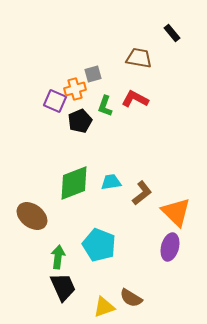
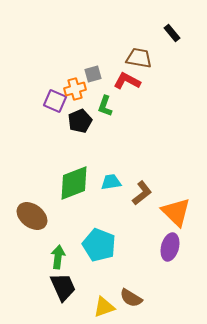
red L-shape: moved 8 px left, 18 px up
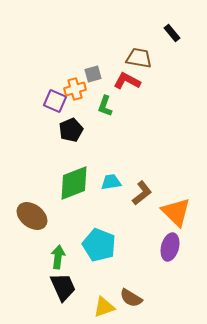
black pentagon: moved 9 px left, 9 px down
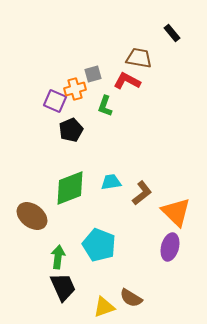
green diamond: moved 4 px left, 5 px down
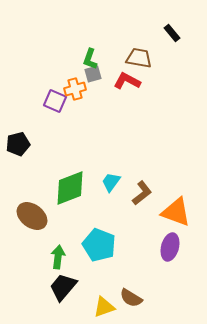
green L-shape: moved 15 px left, 47 px up
black pentagon: moved 53 px left, 14 px down; rotated 10 degrees clockwise
cyan trapezoid: rotated 45 degrees counterclockwise
orange triangle: rotated 24 degrees counterclockwise
black trapezoid: rotated 116 degrees counterclockwise
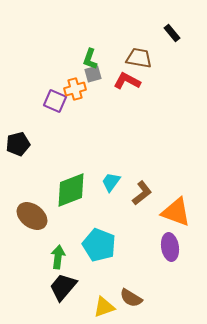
green diamond: moved 1 px right, 2 px down
purple ellipse: rotated 24 degrees counterclockwise
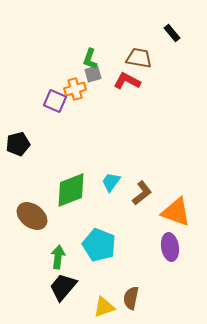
brown semicircle: rotated 70 degrees clockwise
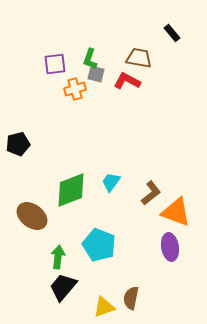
gray square: moved 3 px right; rotated 30 degrees clockwise
purple square: moved 37 px up; rotated 30 degrees counterclockwise
brown L-shape: moved 9 px right
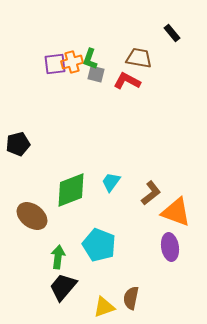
orange cross: moved 3 px left, 27 px up
